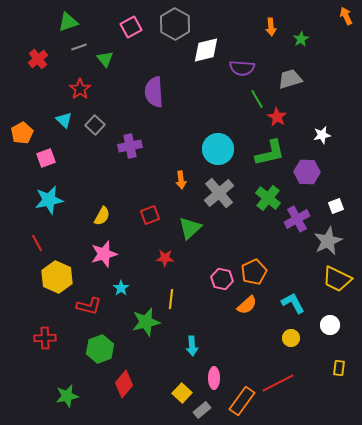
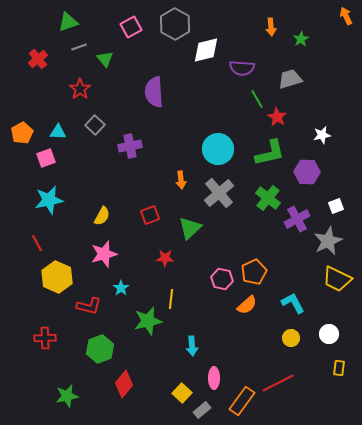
cyan triangle at (64, 120): moved 6 px left, 12 px down; rotated 42 degrees counterclockwise
green star at (146, 322): moved 2 px right, 1 px up
white circle at (330, 325): moved 1 px left, 9 px down
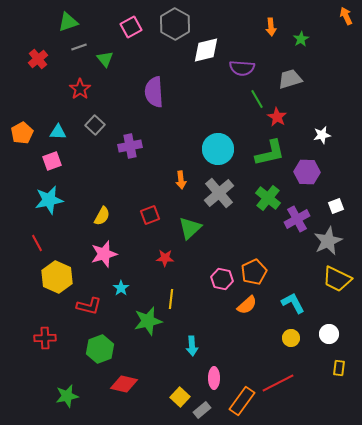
pink square at (46, 158): moved 6 px right, 3 px down
red diamond at (124, 384): rotated 64 degrees clockwise
yellow square at (182, 393): moved 2 px left, 4 px down
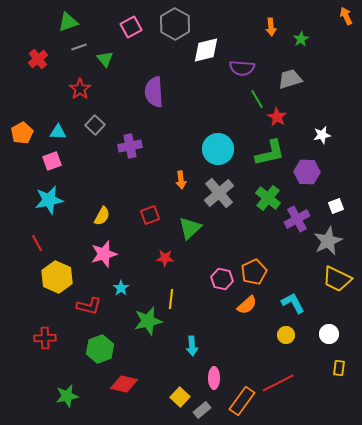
yellow circle at (291, 338): moved 5 px left, 3 px up
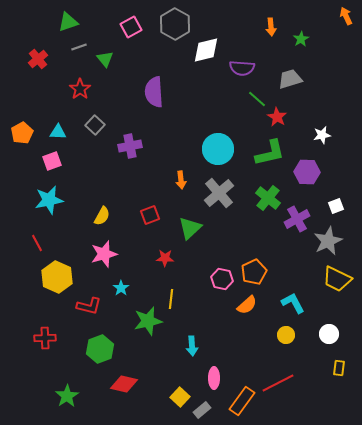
green line at (257, 99): rotated 18 degrees counterclockwise
green star at (67, 396): rotated 20 degrees counterclockwise
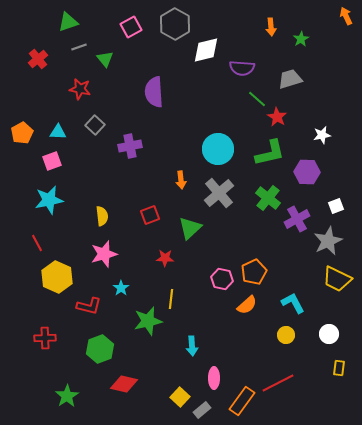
red star at (80, 89): rotated 25 degrees counterclockwise
yellow semicircle at (102, 216): rotated 36 degrees counterclockwise
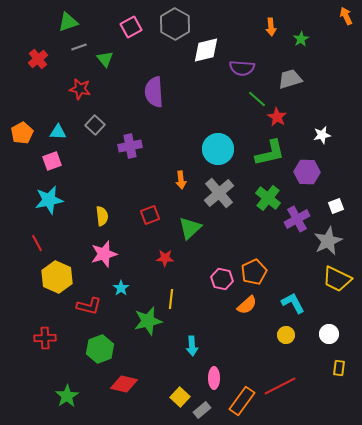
red line at (278, 383): moved 2 px right, 3 px down
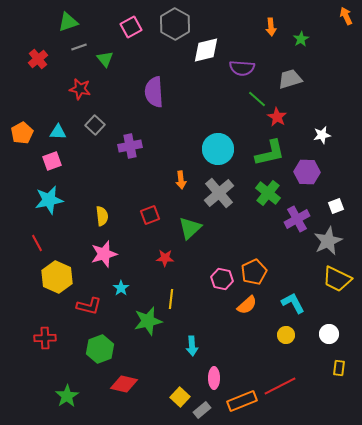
green cross at (268, 198): moved 5 px up
orange rectangle at (242, 401): rotated 32 degrees clockwise
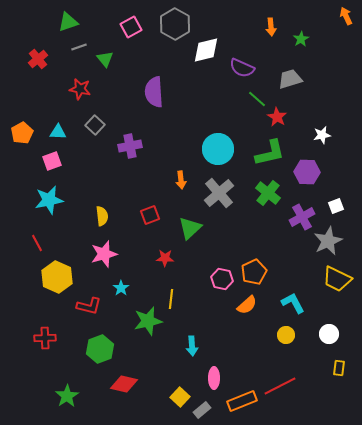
purple semicircle at (242, 68): rotated 20 degrees clockwise
purple cross at (297, 219): moved 5 px right, 2 px up
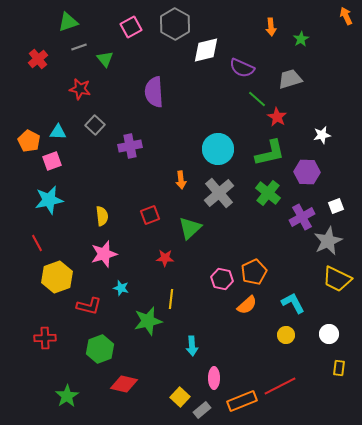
orange pentagon at (22, 133): moved 7 px right, 8 px down; rotated 15 degrees counterclockwise
yellow hexagon at (57, 277): rotated 16 degrees clockwise
cyan star at (121, 288): rotated 21 degrees counterclockwise
